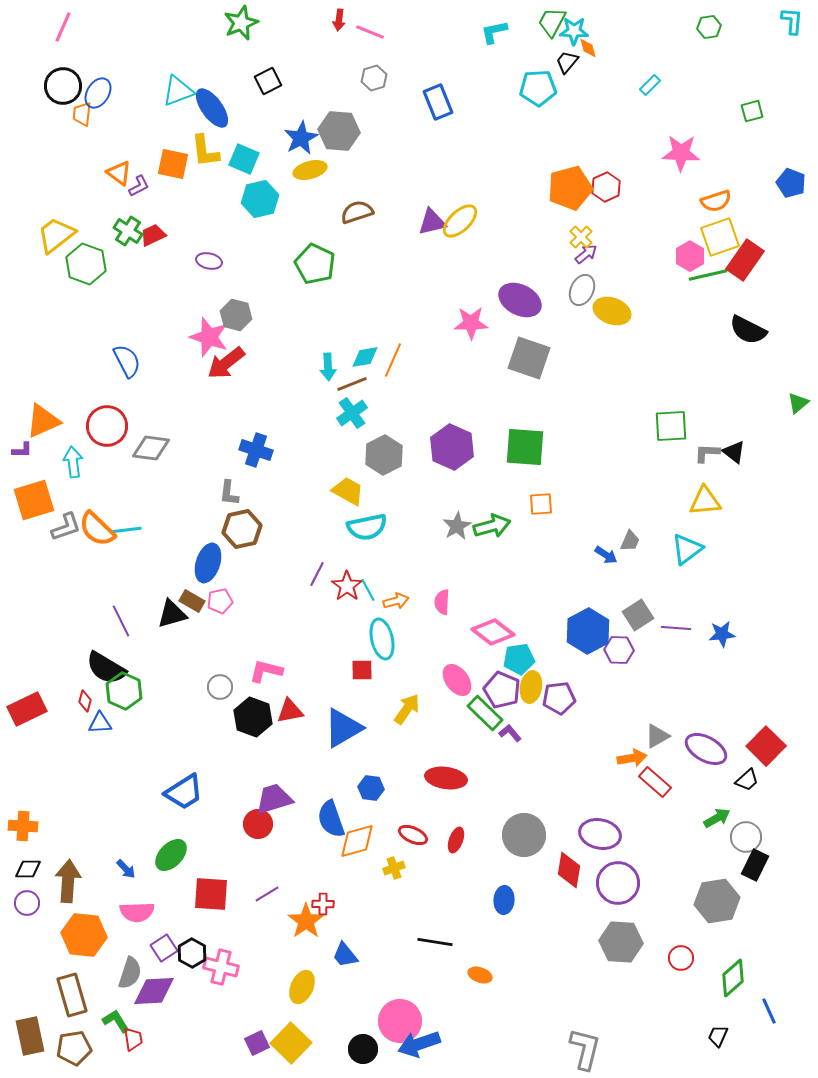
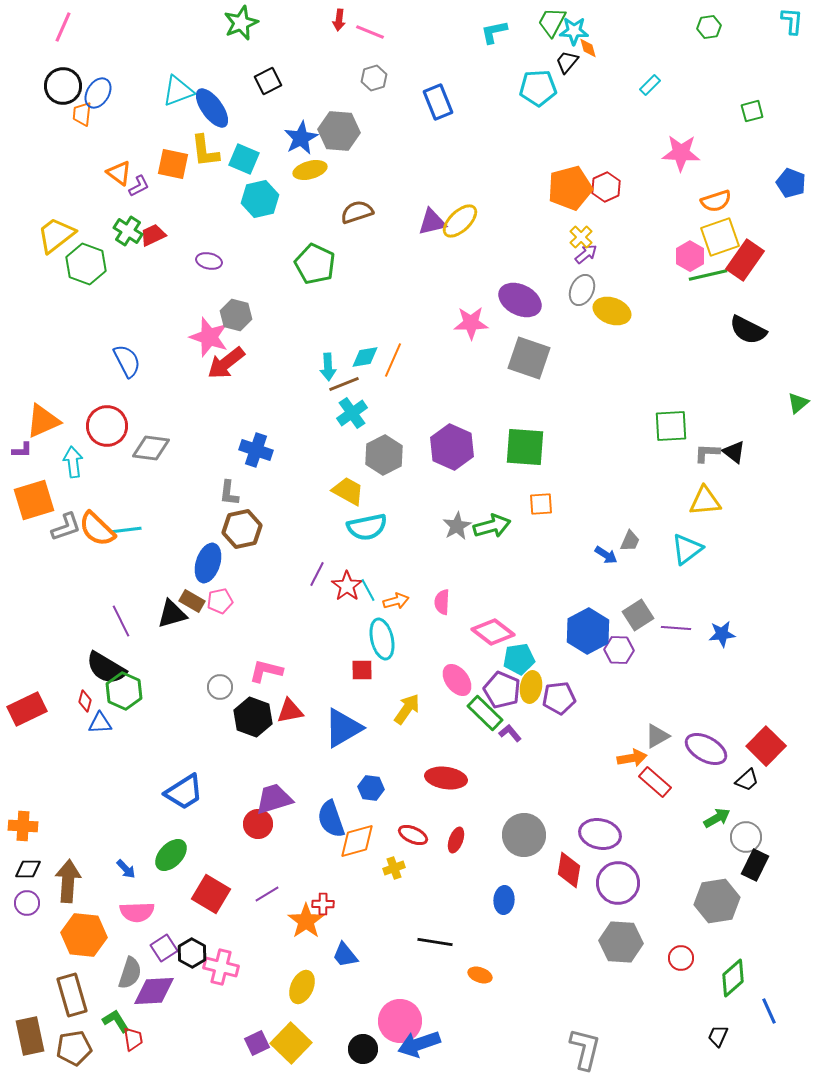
brown line at (352, 384): moved 8 px left
red square at (211, 894): rotated 27 degrees clockwise
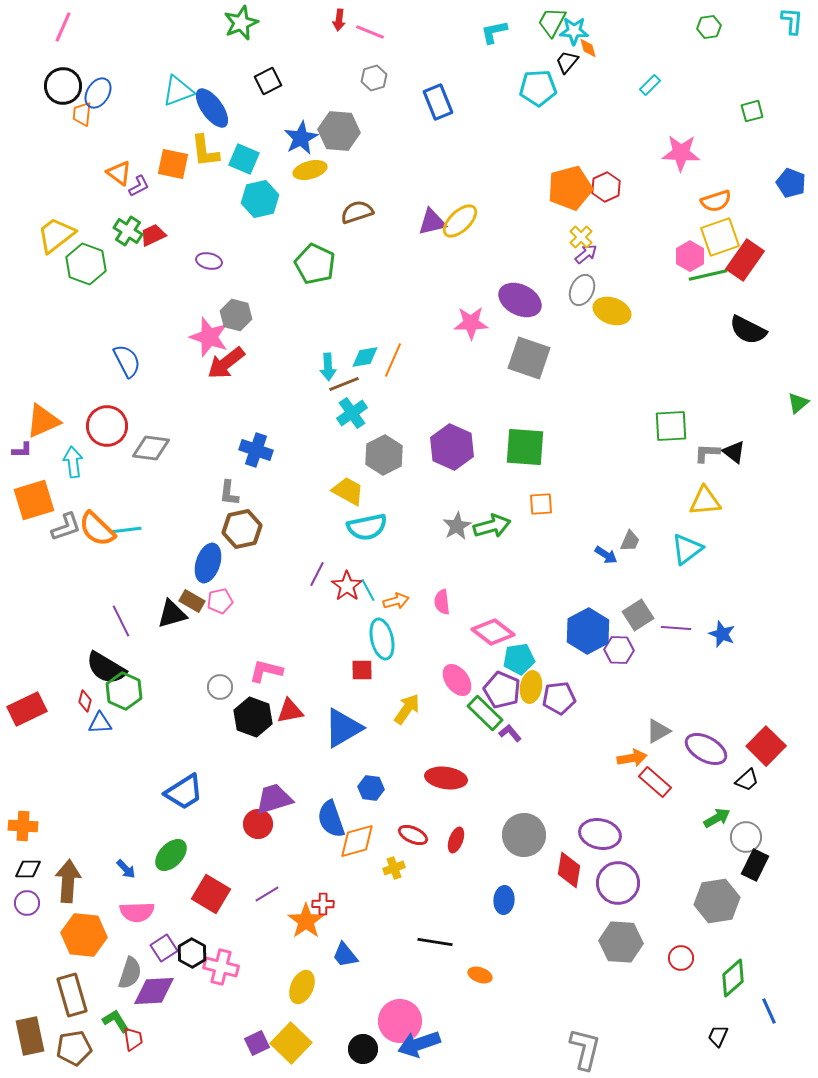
pink semicircle at (442, 602): rotated 10 degrees counterclockwise
blue star at (722, 634): rotated 28 degrees clockwise
gray triangle at (657, 736): moved 1 px right, 5 px up
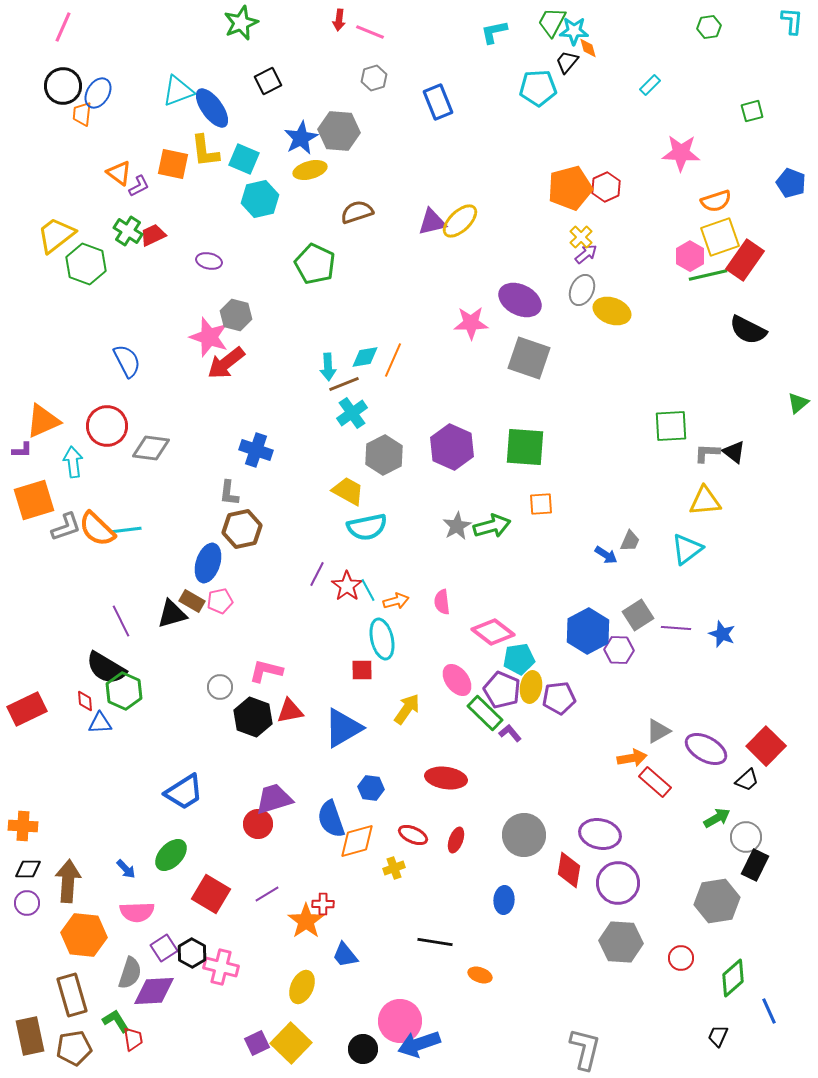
red diamond at (85, 701): rotated 20 degrees counterclockwise
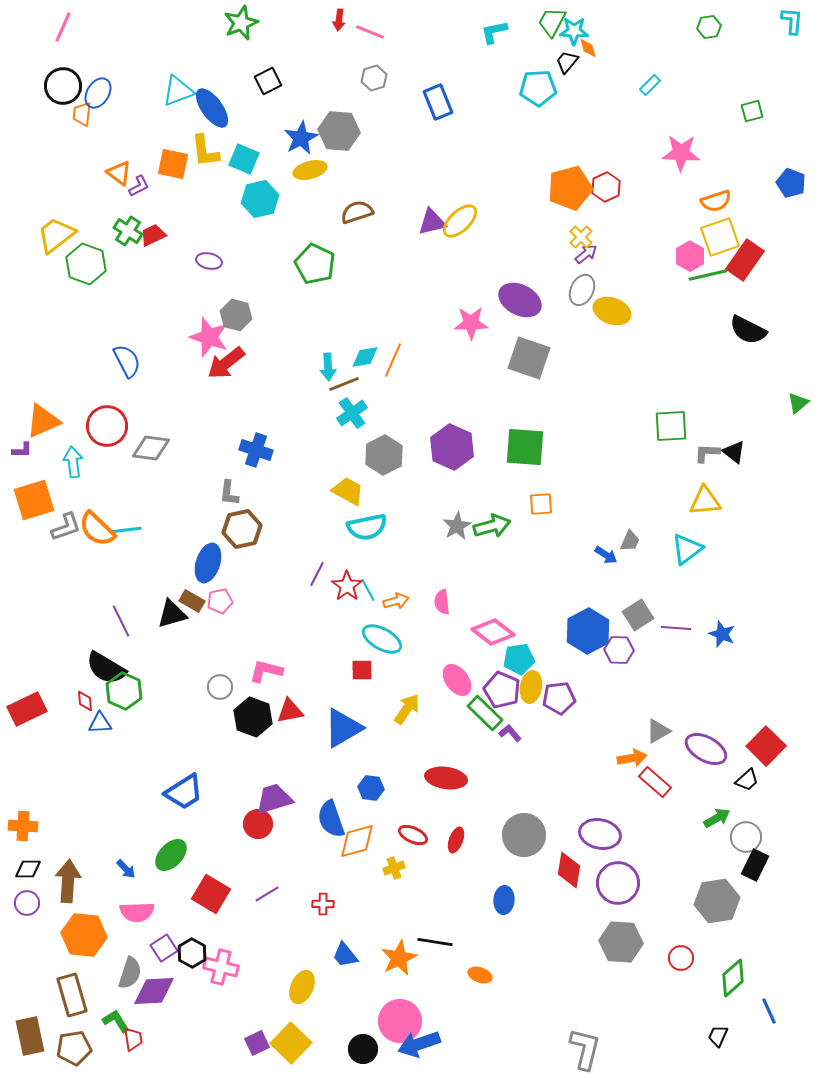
cyan ellipse at (382, 639): rotated 48 degrees counterclockwise
orange star at (306, 921): moved 93 px right, 37 px down; rotated 9 degrees clockwise
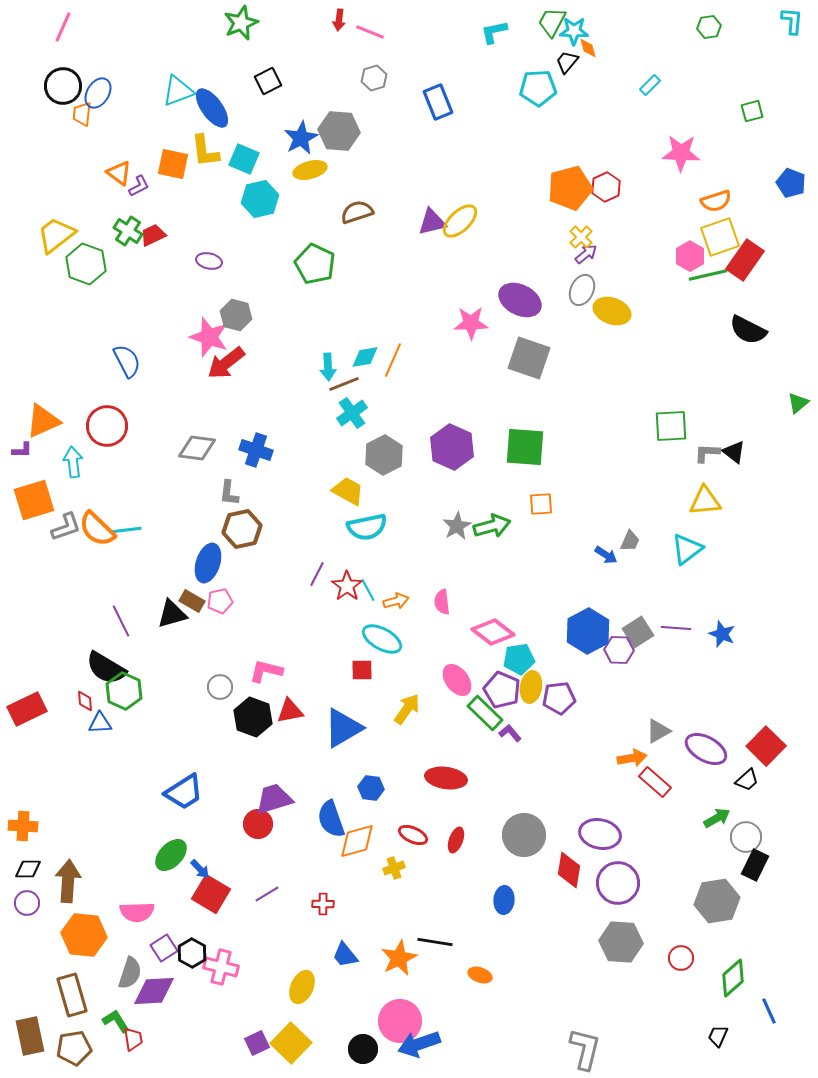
gray diamond at (151, 448): moved 46 px right
gray square at (638, 615): moved 17 px down
blue arrow at (126, 869): moved 74 px right
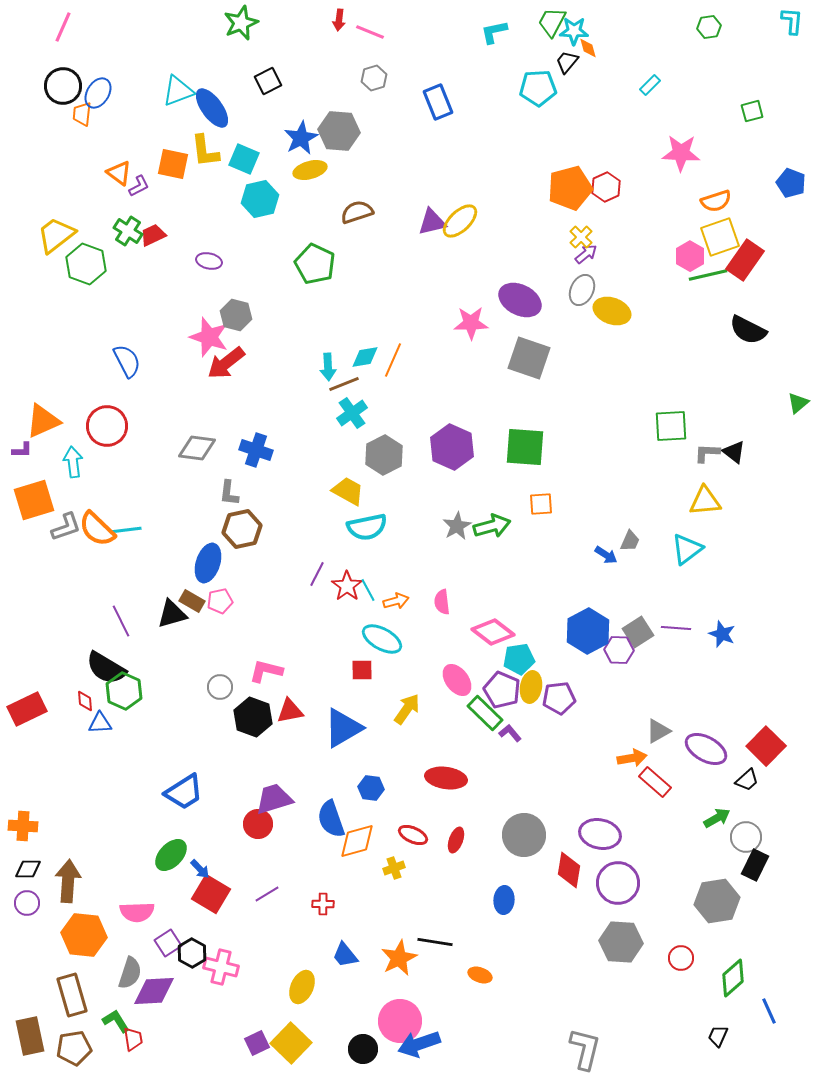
purple square at (164, 948): moved 4 px right, 5 px up
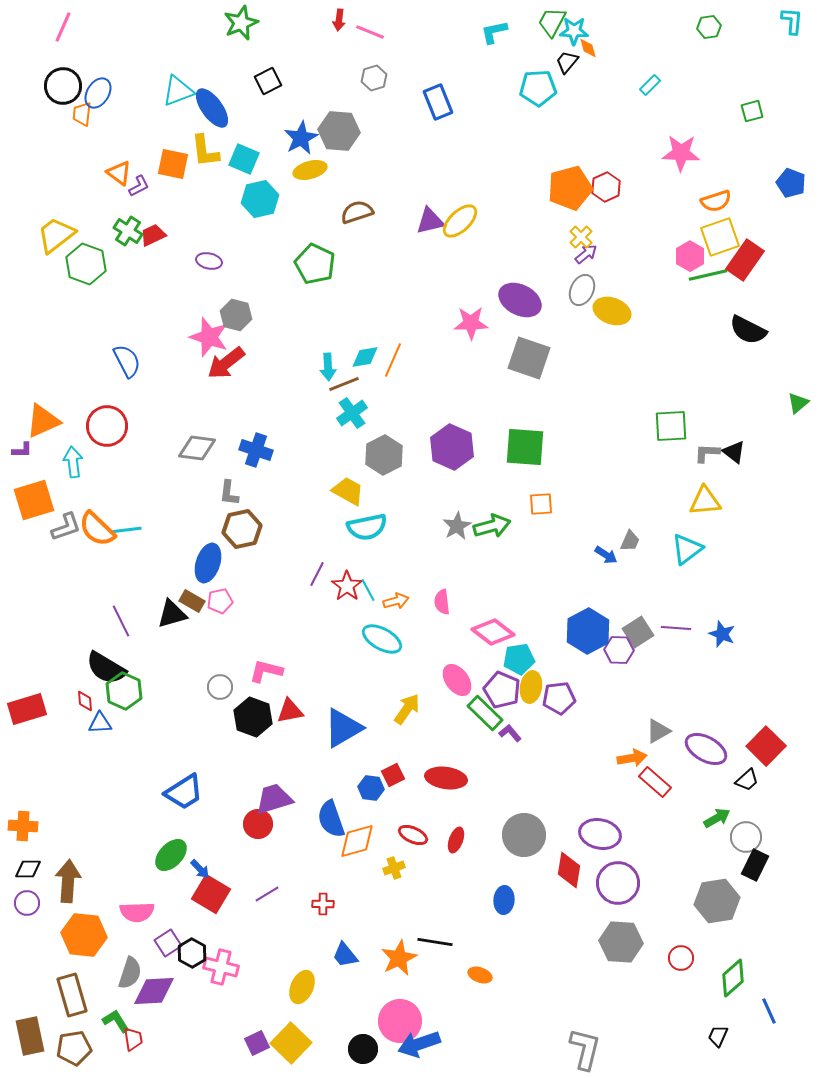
purple triangle at (432, 222): moved 2 px left, 1 px up
red square at (362, 670): moved 31 px right, 105 px down; rotated 25 degrees counterclockwise
red rectangle at (27, 709): rotated 9 degrees clockwise
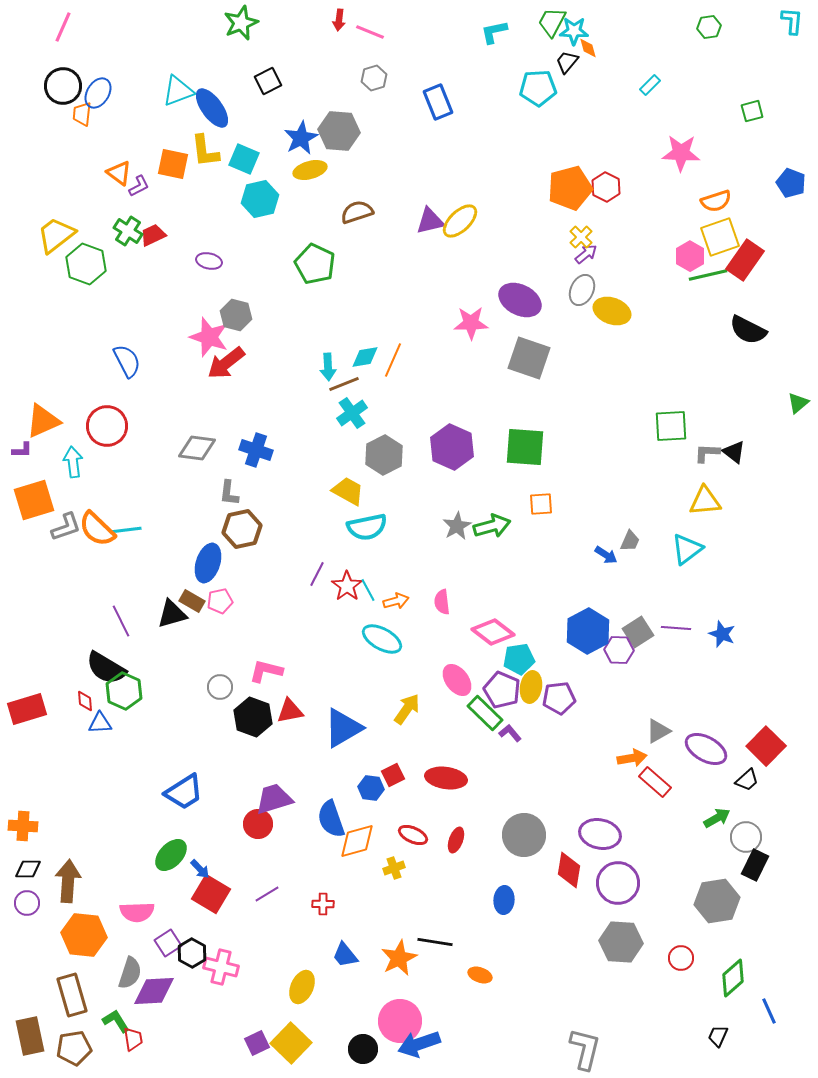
red hexagon at (606, 187): rotated 8 degrees counterclockwise
